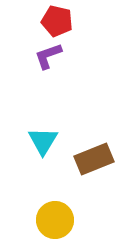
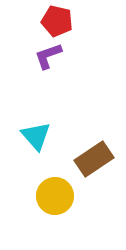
cyan triangle: moved 7 px left, 5 px up; rotated 12 degrees counterclockwise
brown rectangle: rotated 12 degrees counterclockwise
yellow circle: moved 24 px up
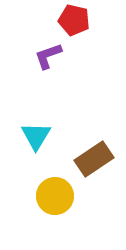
red pentagon: moved 17 px right, 1 px up
cyan triangle: rotated 12 degrees clockwise
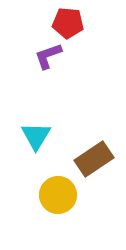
red pentagon: moved 6 px left, 3 px down; rotated 8 degrees counterclockwise
yellow circle: moved 3 px right, 1 px up
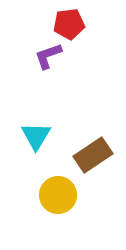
red pentagon: moved 1 px right, 1 px down; rotated 12 degrees counterclockwise
brown rectangle: moved 1 px left, 4 px up
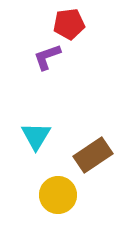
purple L-shape: moved 1 px left, 1 px down
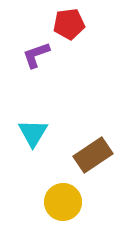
purple L-shape: moved 11 px left, 2 px up
cyan triangle: moved 3 px left, 3 px up
yellow circle: moved 5 px right, 7 px down
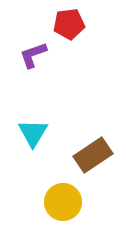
purple L-shape: moved 3 px left
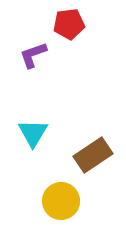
yellow circle: moved 2 px left, 1 px up
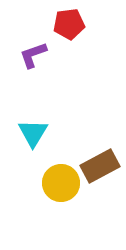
brown rectangle: moved 7 px right, 11 px down; rotated 6 degrees clockwise
yellow circle: moved 18 px up
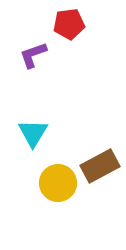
yellow circle: moved 3 px left
